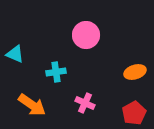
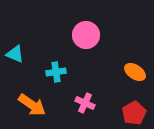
orange ellipse: rotated 50 degrees clockwise
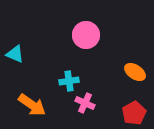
cyan cross: moved 13 px right, 9 px down
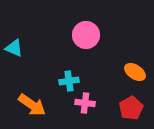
cyan triangle: moved 1 px left, 6 px up
pink cross: rotated 18 degrees counterclockwise
red pentagon: moved 3 px left, 5 px up
